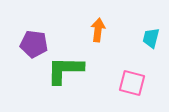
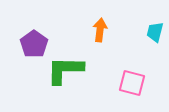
orange arrow: moved 2 px right
cyan trapezoid: moved 4 px right, 6 px up
purple pentagon: rotated 28 degrees clockwise
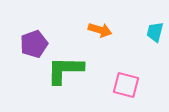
orange arrow: rotated 100 degrees clockwise
purple pentagon: rotated 16 degrees clockwise
pink square: moved 6 px left, 2 px down
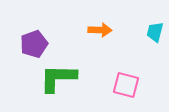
orange arrow: rotated 15 degrees counterclockwise
green L-shape: moved 7 px left, 8 px down
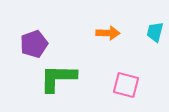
orange arrow: moved 8 px right, 3 px down
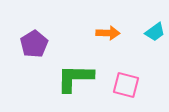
cyan trapezoid: rotated 140 degrees counterclockwise
purple pentagon: rotated 12 degrees counterclockwise
green L-shape: moved 17 px right
